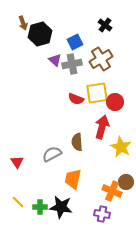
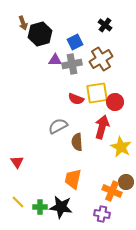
purple triangle: rotated 40 degrees counterclockwise
gray semicircle: moved 6 px right, 28 px up
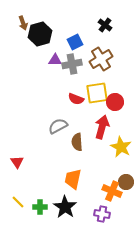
black star: moved 4 px right; rotated 25 degrees clockwise
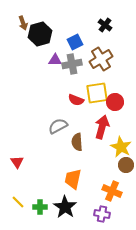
red semicircle: moved 1 px down
brown circle: moved 17 px up
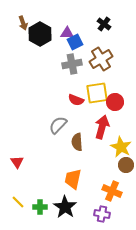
black cross: moved 1 px left, 1 px up
black hexagon: rotated 15 degrees counterclockwise
purple triangle: moved 12 px right, 27 px up
gray semicircle: moved 1 px up; rotated 18 degrees counterclockwise
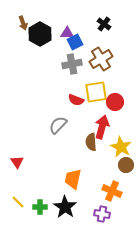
yellow square: moved 1 px left, 1 px up
brown semicircle: moved 14 px right
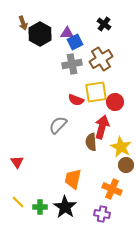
orange cross: moved 2 px up
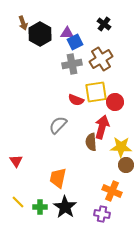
yellow star: rotated 25 degrees counterclockwise
red triangle: moved 1 px left, 1 px up
orange trapezoid: moved 15 px left, 1 px up
orange cross: moved 2 px down
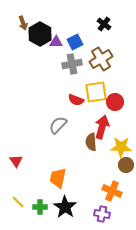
purple triangle: moved 11 px left, 9 px down
